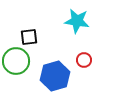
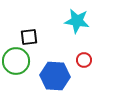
blue hexagon: rotated 20 degrees clockwise
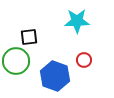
cyan star: rotated 10 degrees counterclockwise
blue hexagon: rotated 16 degrees clockwise
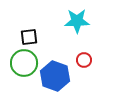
green circle: moved 8 px right, 2 px down
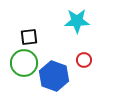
blue hexagon: moved 1 px left
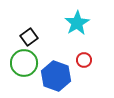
cyan star: moved 2 px down; rotated 30 degrees counterclockwise
black square: rotated 30 degrees counterclockwise
blue hexagon: moved 2 px right
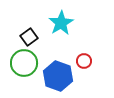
cyan star: moved 16 px left
red circle: moved 1 px down
blue hexagon: moved 2 px right
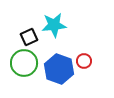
cyan star: moved 7 px left, 2 px down; rotated 25 degrees clockwise
black square: rotated 12 degrees clockwise
blue hexagon: moved 1 px right, 7 px up
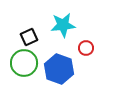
cyan star: moved 9 px right
red circle: moved 2 px right, 13 px up
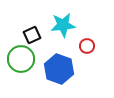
black square: moved 3 px right, 2 px up
red circle: moved 1 px right, 2 px up
green circle: moved 3 px left, 4 px up
